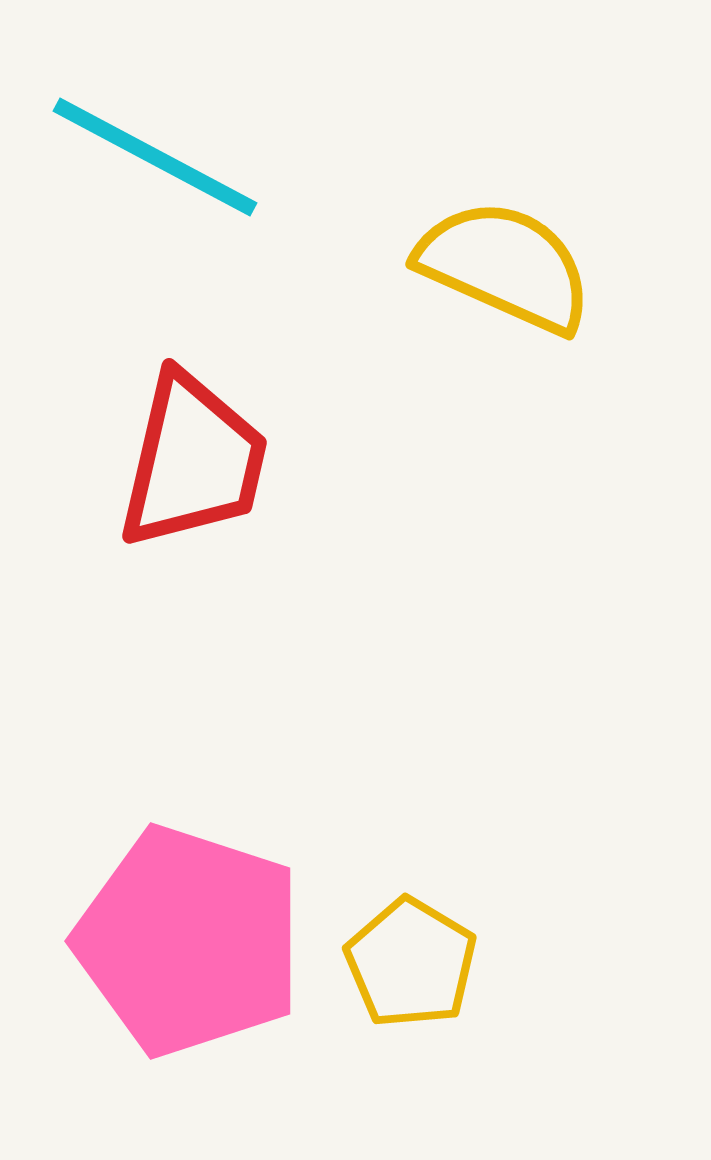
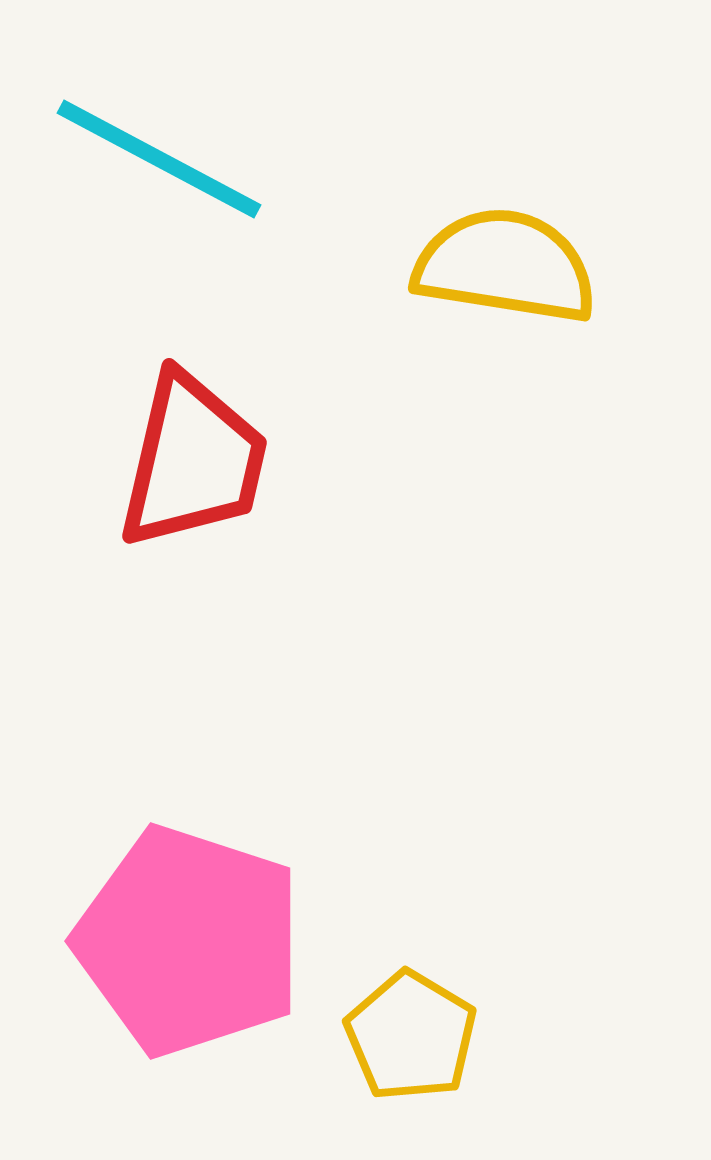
cyan line: moved 4 px right, 2 px down
yellow semicircle: rotated 15 degrees counterclockwise
yellow pentagon: moved 73 px down
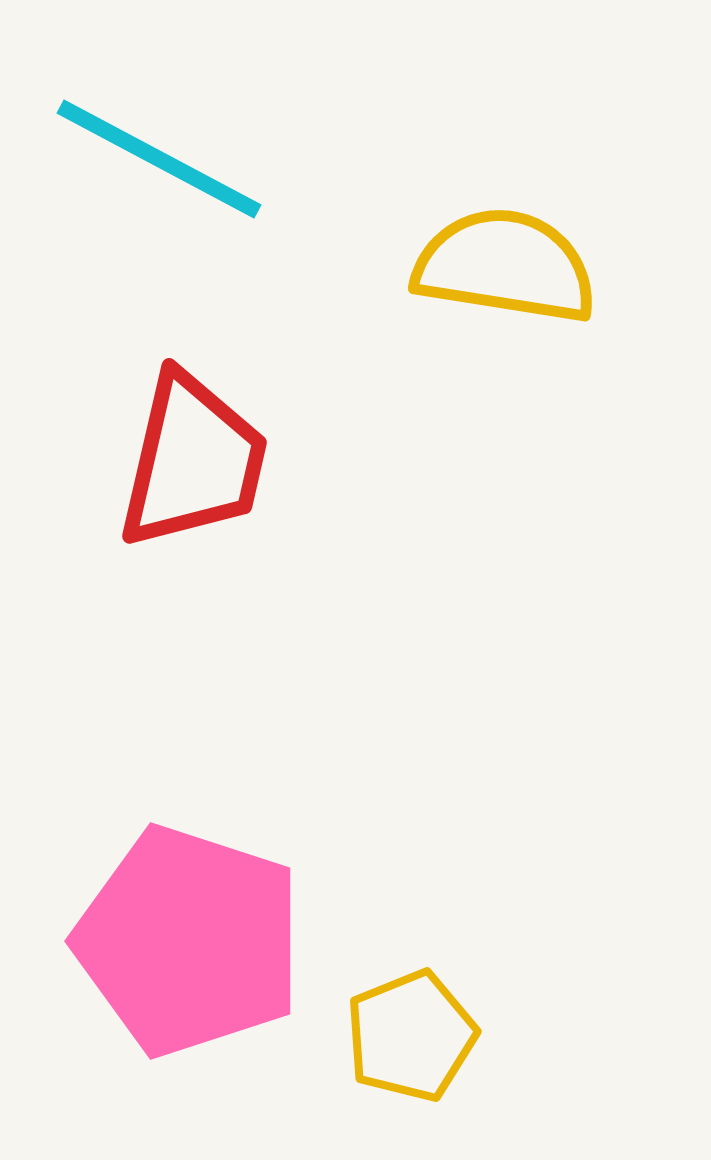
yellow pentagon: rotated 19 degrees clockwise
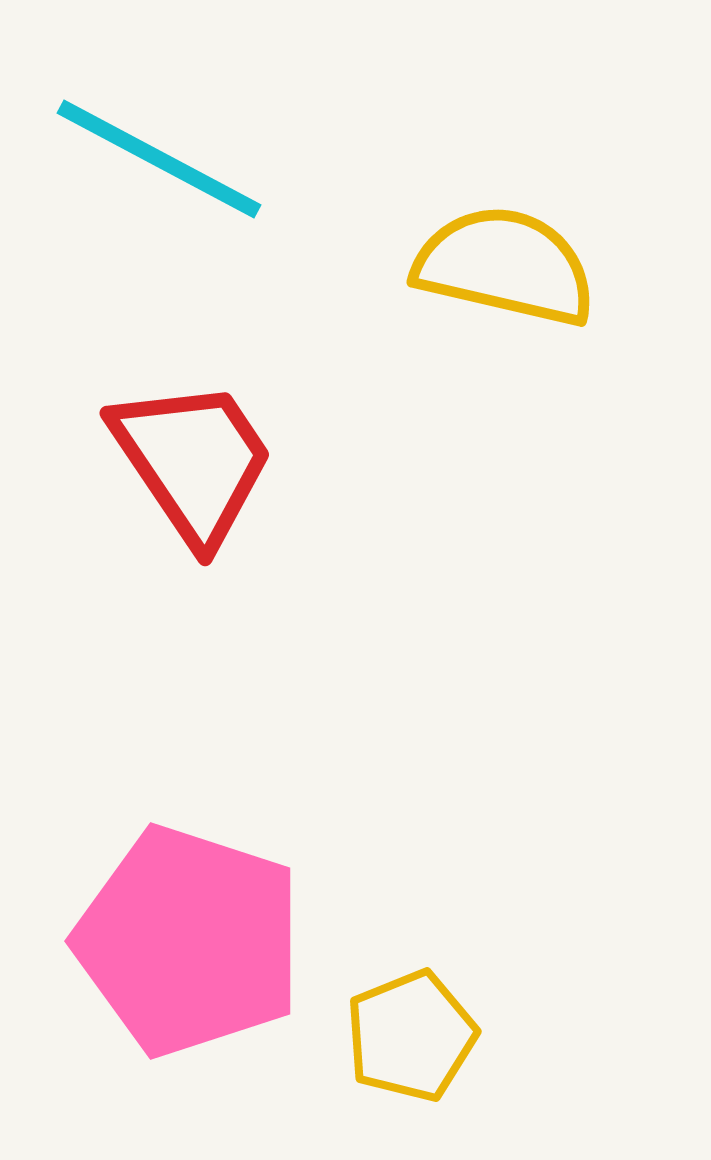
yellow semicircle: rotated 4 degrees clockwise
red trapezoid: rotated 47 degrees counterclockwise
